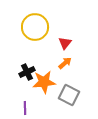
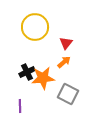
red triangle: moved 1 px right
orange arrow: moved 1 px left, 1 px up
orange star: moved 1 px left, 4 px up
gray square: moved 1 px left, 1 px up
purple line: moved 5 px left, 2 px up
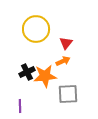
yellow circle: moved 1 px right, 2 px down
orange arrow: moved 1 px left, 1 px up; rotated 16 degrees clockwise
orange star: moved 2 px right, 2 px up
gray square: rotated 30 degrees counterclockwise
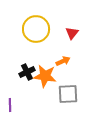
red triangle: moved 6 px right, 10 px up
orange star: rotated 15 degrees clockwise
purple line: moved 10 px left, 1 px up
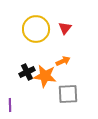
red triangle: moved 7 px left, 5 px up
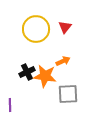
red triangle: moved 1 px up
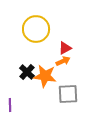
red triangle: moved 21 px down; rotated 24 degrees clockwise
black cross: rotated 21 degrees counterclockwise
